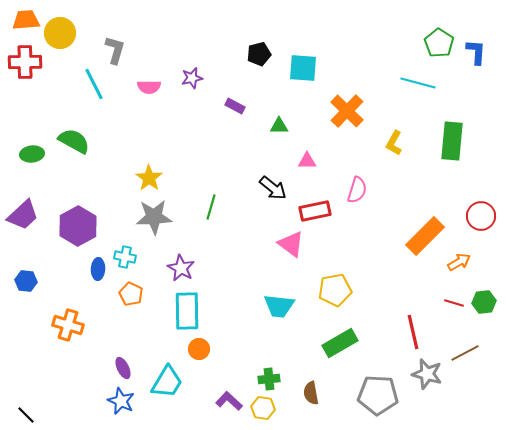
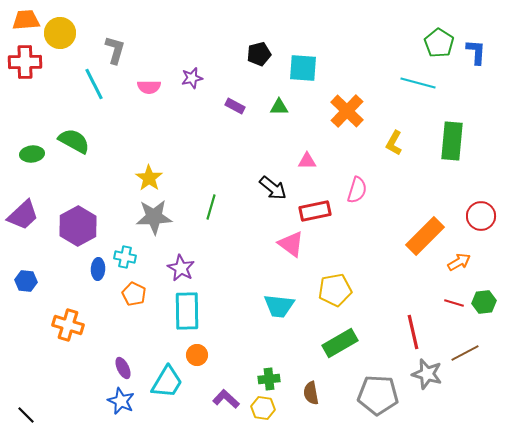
green triangle at (279, 126): moved 19 px up
orange pentagon at (131, 294): moved 3 px right
orange circle at (199, 349): moved 2 px left, 6 px down
purple L-shape at (229, 401): moved 3 px left, 2 px up
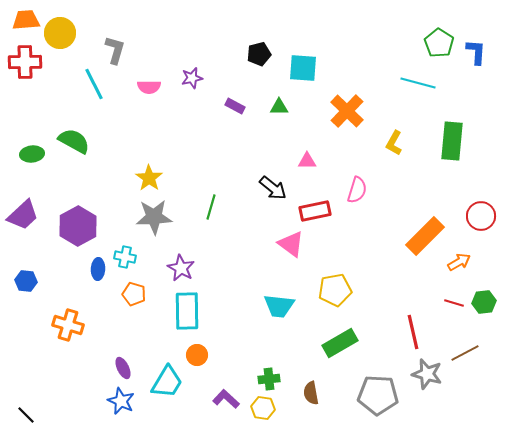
orange pentagon at (134, 294): rotated 10 degrees counterclockwise
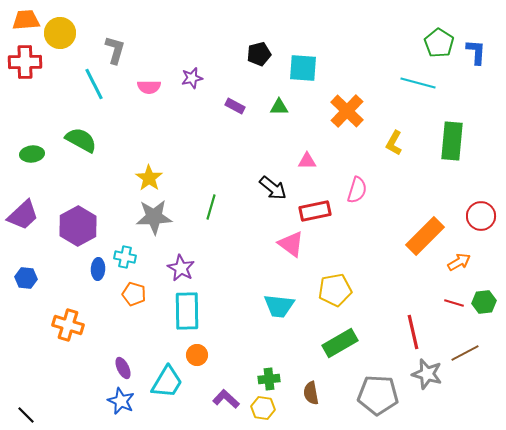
green semicircle at (74, 141): moved 7 px right, 1 px up
blue hexagon at (26, 281): moved 3 px up
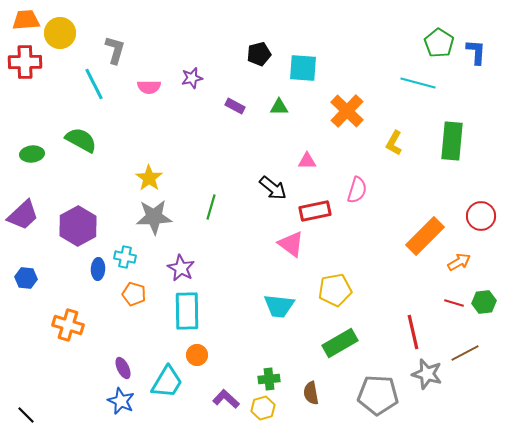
yellow hexagon at (263, 408): rotated 25 degrees counterclockwise
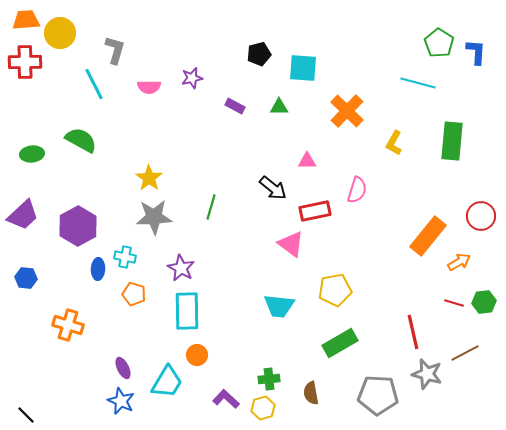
orange rectangle at (425, 236): moved 3 px right; rotated 6 degrees counterclockwise
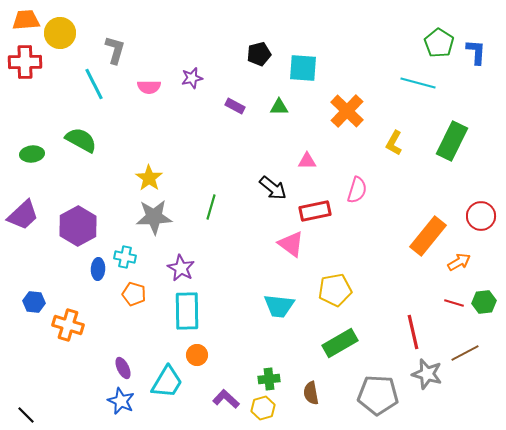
green rectangle at (452, 141): rotated 21 degrees clockwise
blue hexagon at (26, 278): moved 8 px right, 24 px down
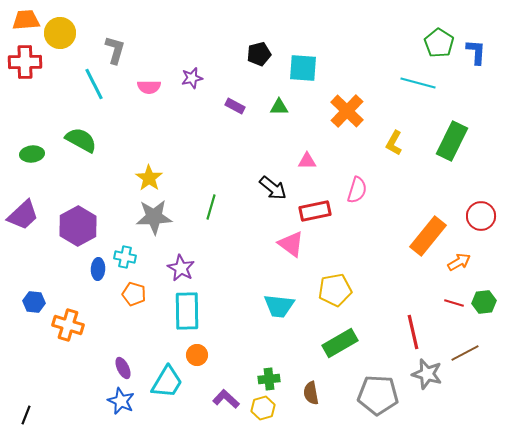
black line at (26, 415): rotated 66 degrees clockwise
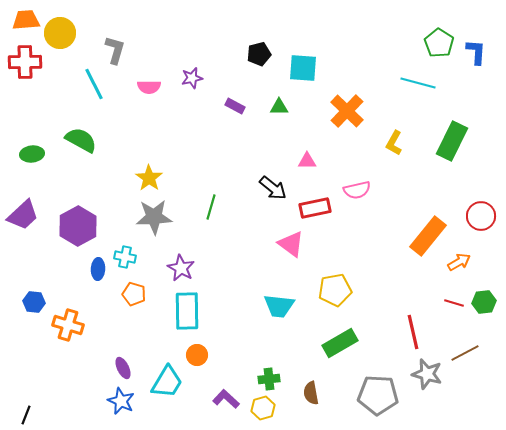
pink semicircle at (357, 190): rotated 60 degrees clockwise
red rectangle at (315, 211): moved 3 px up
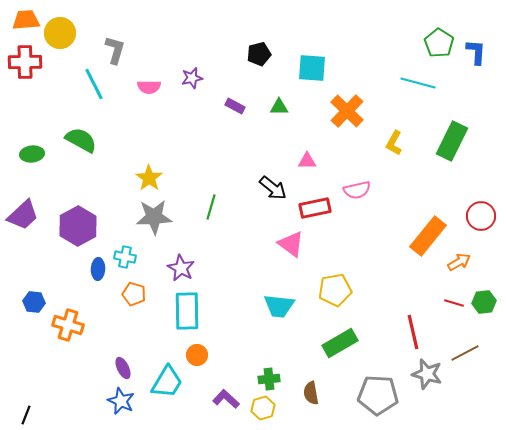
cyan square at (303, 68): moved 9 px right
